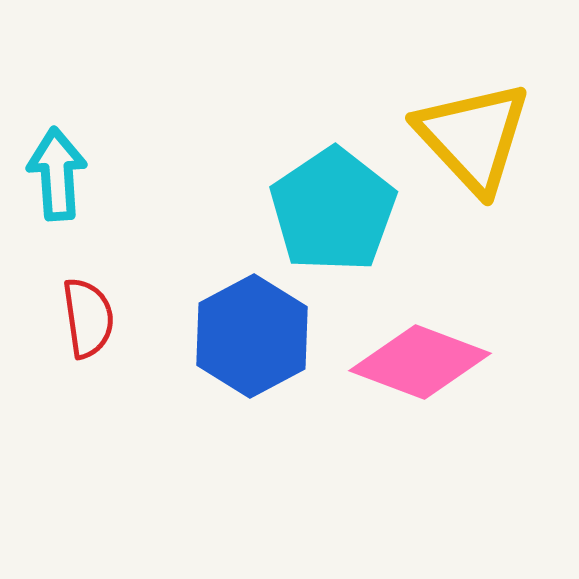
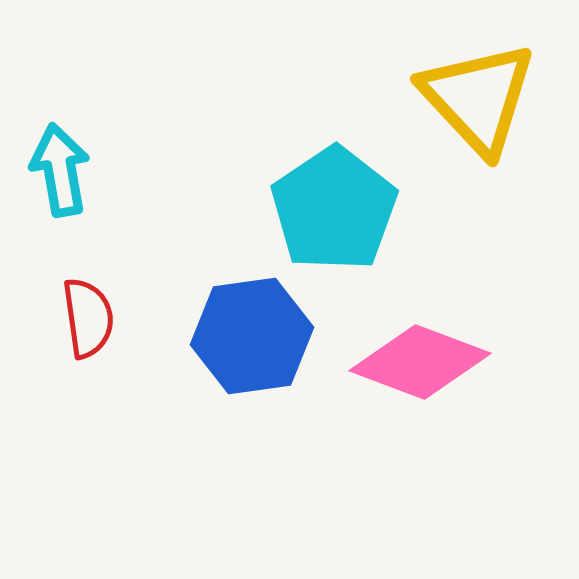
yellow triangle: moved 5 px right, 39 px up
cyan arrow: moved 3 px right, 4 px up; rotated 6 degrees counterclockwise
cyan pentagon: moved 1 px right, 1 px up
blue hexagon: rotated 20 degrees clockwise
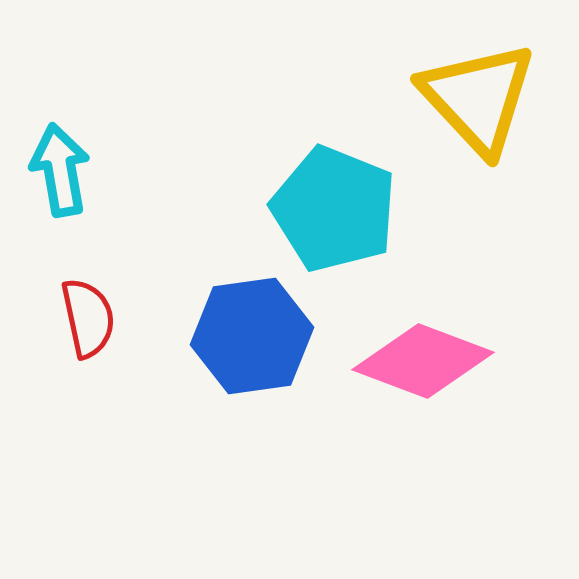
cyan pentagon: rotated 16 degrees counterclockwise
red semicircle: rotated 4 degrees counterclockwise
pink diamond: moved 3 px right, 1 px up
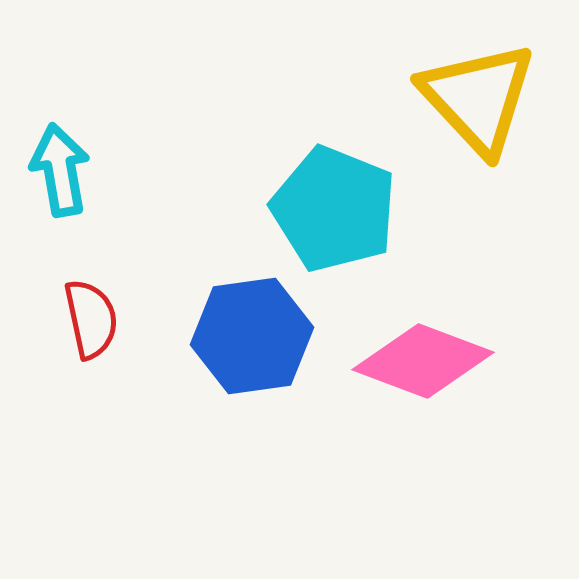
red semicircle: moved 3 px right, 1 px down
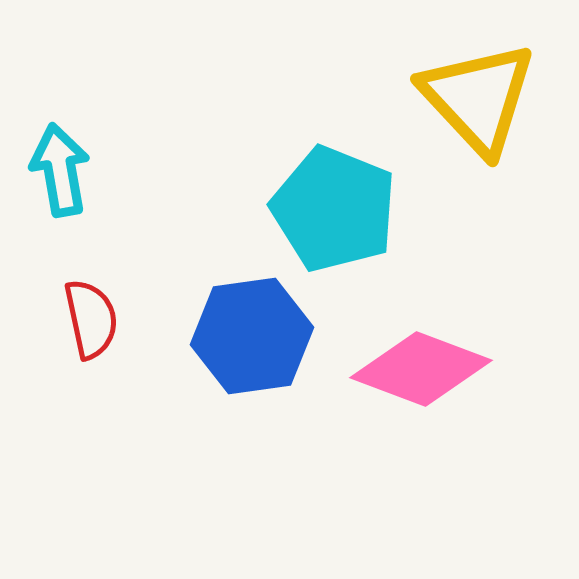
pink diamond: moved 2 px left, 8 px down
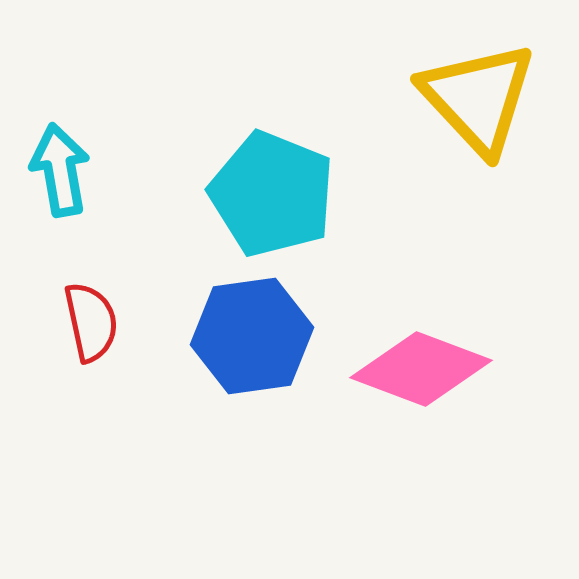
cyan pentagon: moved 62 px left, 15 px up
red semicircle: moved 3 px down
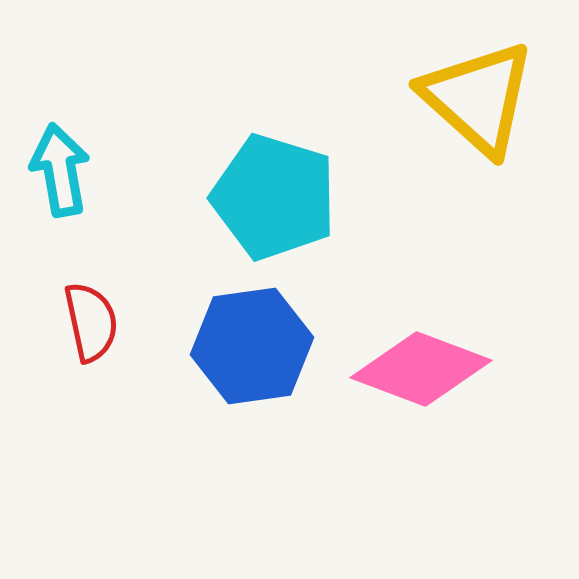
yellow triangle: rotated 5 degrees counterclockwise
cyan pentagon: moved 2 px right, 3 px down; rotated 5 degrees counterclockwise
blue hexagon: moved 10 px down
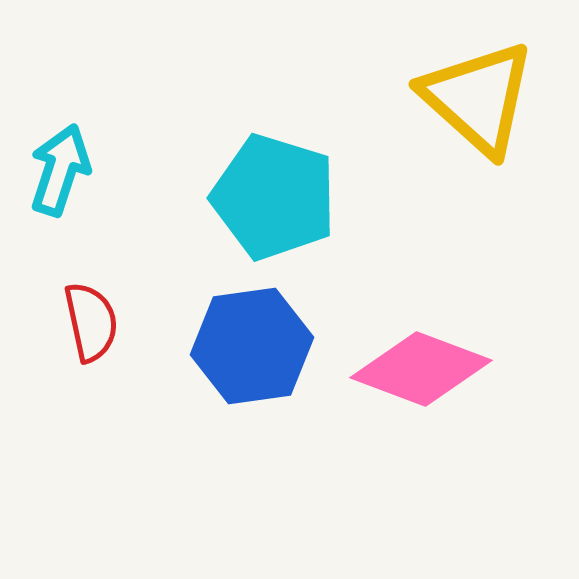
cyan arrow: rotated 28 degrees clockwise
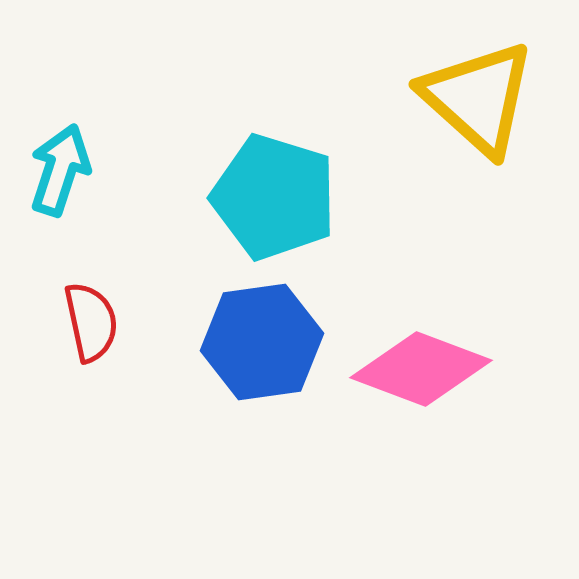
blue hexagon: moved 10 px right, 4 px up
